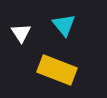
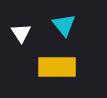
yellow rectangle: moved 3 px up; rotated 21 degrees counterclockwise
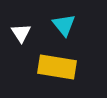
yellow rectangle: rotated 9 degrees clockwise
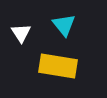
yellow rectangle: moved 1 px right, 1 px up
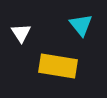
cyan triangle: moved 17 px right
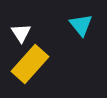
yellow rectangle: moved 28 px left, 2 px up; rotated 57 degrees counterclockwise
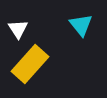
white triangle: moved 3 px left, 4 px up
